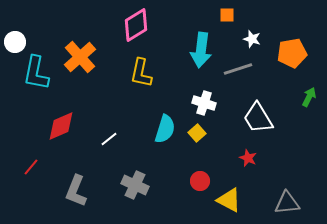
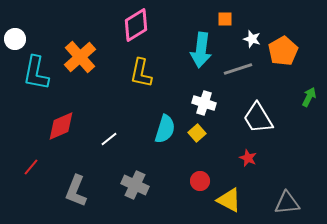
orange square: moved 2 px left, 4 px down
white circle: moved 3 px up
orange pentagon: moved 9 px left, 2 px up; rotated 20 degrees counterclockwise
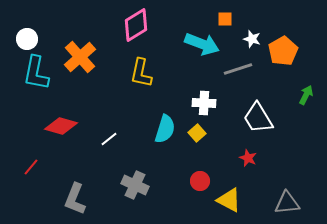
white circle: moved 12 px right
cyan arrow: moved 1 px right, 6 px up; rotated 76 degrees counterclockwise
green arrow: moved 3 px left, 2 px up
white cross: rotated 15 degrees counterclockwise
red diamond: rotated 40 degrees clockwise
gray L-shape: moved 1 px left, 8 px down
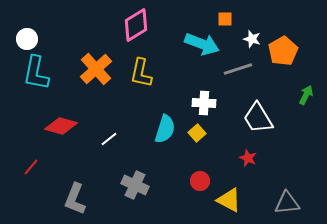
orange cross: moved 16 px right, 12 px down
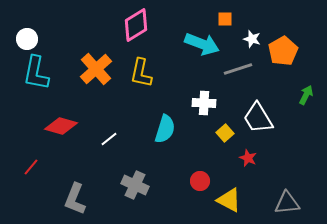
yellow square: moved 28 px right
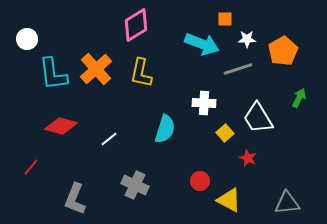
white star: moved 5 px left; rotated 18 degrees counterclockwise
cyan L-shape: moved 17 px right, 1 px down; rotated 18 degrees counterclockwise
green arrow: moved 7 px left, 3 px down
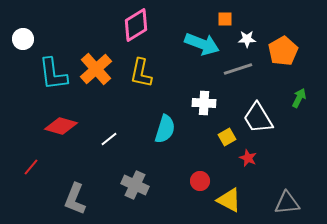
white circle: moved 4 px left
yellow square: moved 2 px right, 4 px down; rotated 12 degrees clockwise
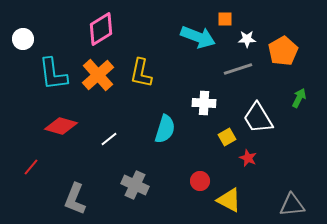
pink diamond: moved 35 px left, 4 px down
cyan arrow: moved 4 px left, 7 px up
orange cross: moved 2 px right, 6 px down
gray triangle: moved 5 px right, 2 px down
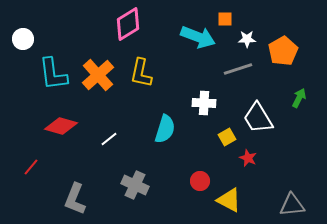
pink diamond: moved 27 px right, 5 px up
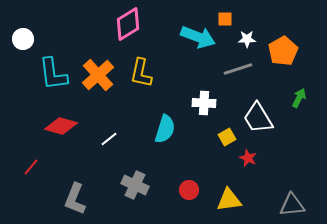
red circle: moved 11 px left, 9 px down
yellow triangle: rotated 36 degrees counterclockwise
